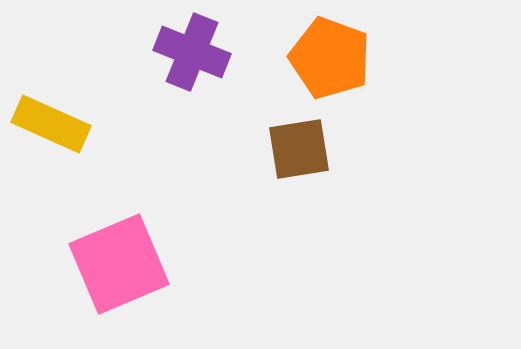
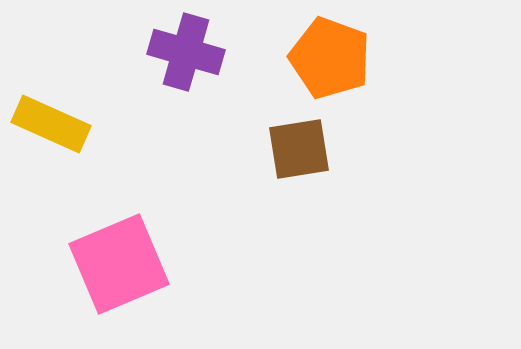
purple cross: moved 6 px left; rotated 6 degrees counterclockwise
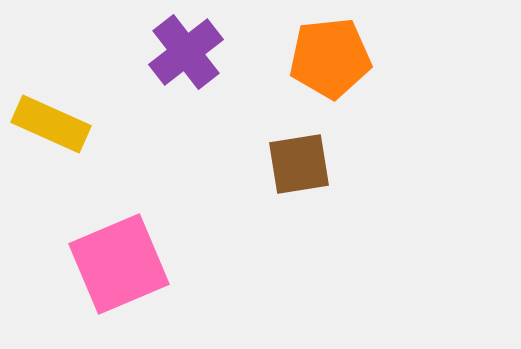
purple cross: rotated 36 degrees clockwise
orange pentagon: rotated 26 degrees counterclockwise
brown square: moved 15 px down
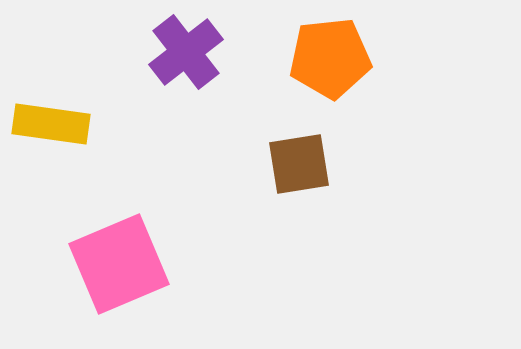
yellow rectangle: rotated 16 degrees counterclockwise
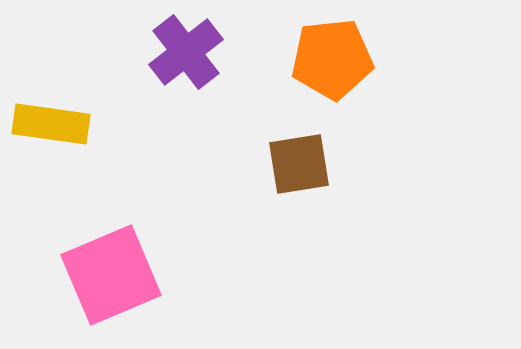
orange pentagon: moved 2 px right, 1 px down
pink square: moved 8 px left, 11 px down
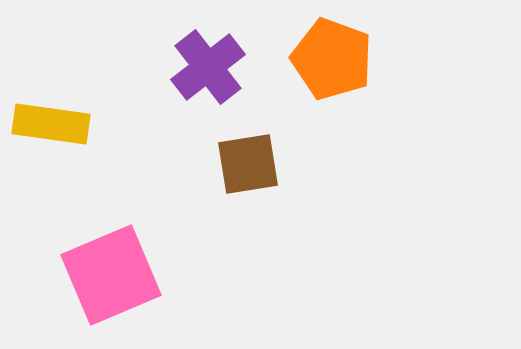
purple cross: moved 22 px right, 15 px down
orange pentagon: rotated 26 degrees clockwise
brown square: moved 51 px left
